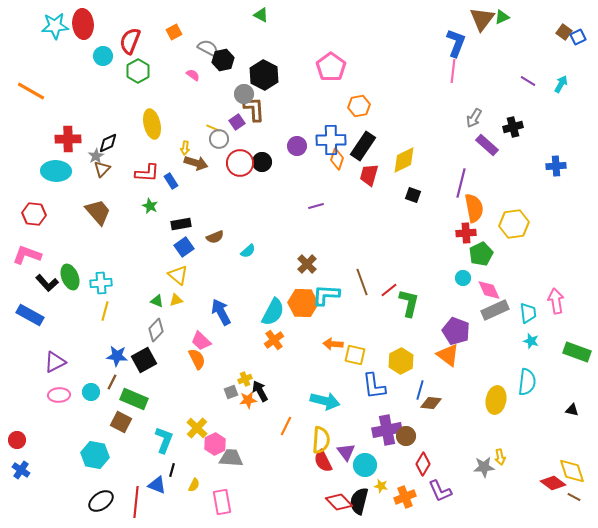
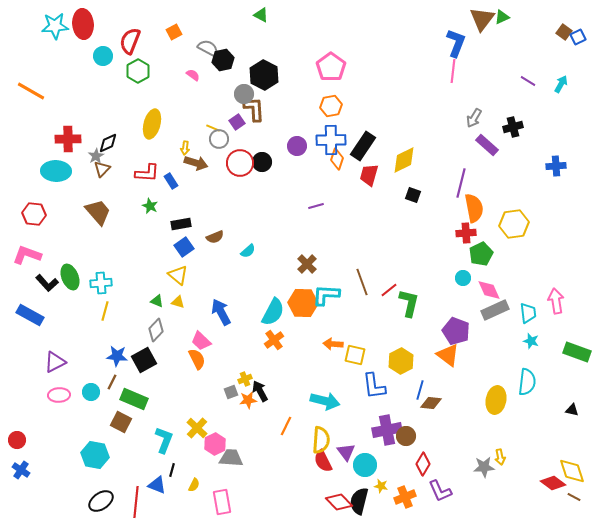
orange hexagon at (359, 106): moved 28 px left
yellow ellipse at (152, 124): rotated 28 degrees clockwise
yellow triangle at (176, 300): moved 2 px right, 2 px down; rotated 32 degrees clockwise
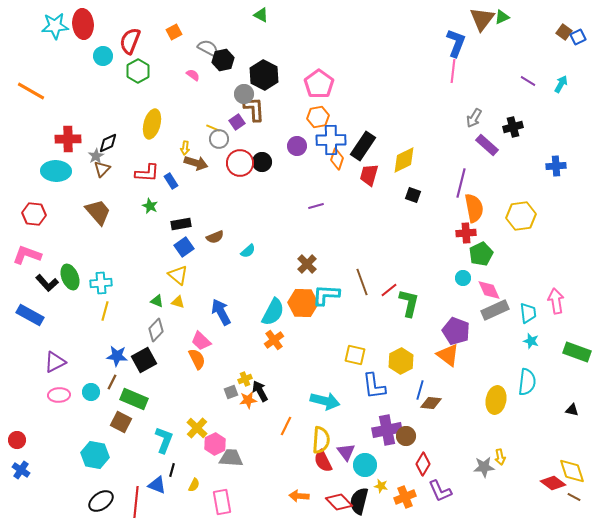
pink pentagon at (331, 67): moved 12 px left, 17 px down
orange hexagon at (331, 106): moved 13 px left, 11 px down
yellow hexagon at (514, 224): moved 7 px right, 8 px up
orange arrow at (333, 344): moved 34 px left, 152 px down
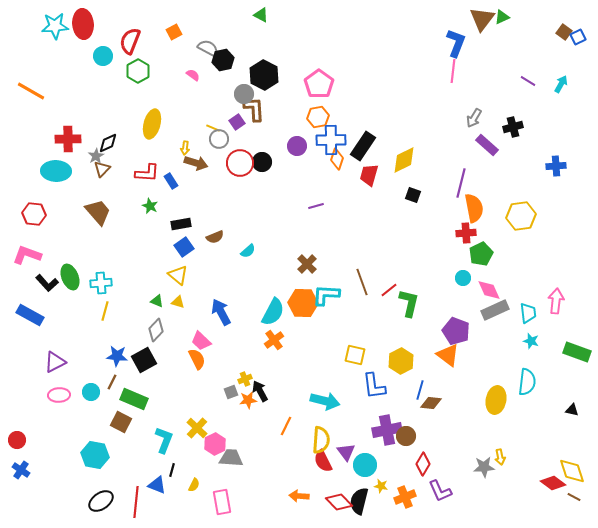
pink arrow at (556, 301): rotated 15 degrees clockwise
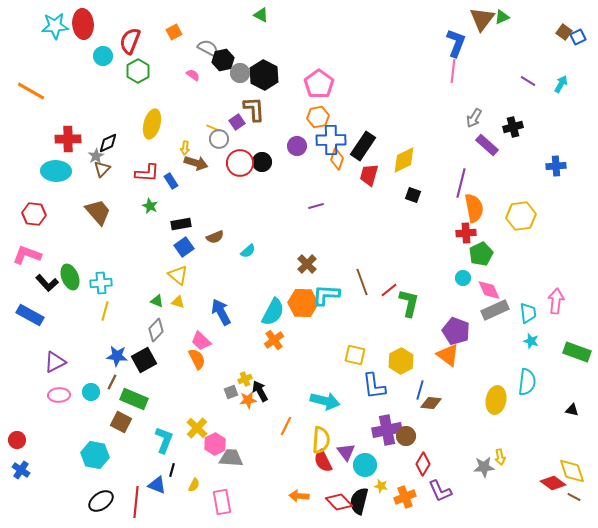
gray circle at (244, 94): moved 4 px left, 21 px up
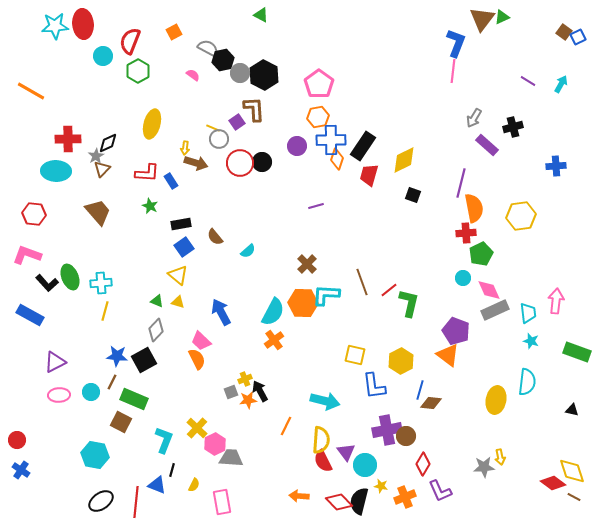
brown semicircle at (215, 237): rotated 72 degrees clockwise
